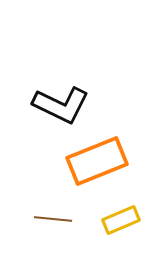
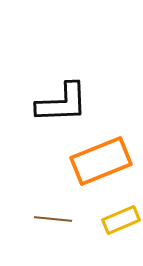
black L-shape: moved 1 px right, 2 px up; rotated 28 degrees counterclockwise
orange rectangle: moved 4 px right
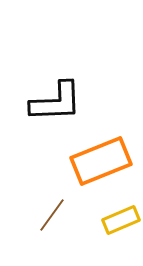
black L-shape: moved 6 px left, 1 px up
brown line: moved 1 px left, 4 px up; rotated 60 degrees counterclockwise
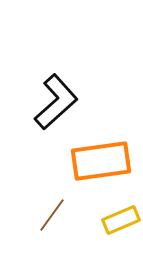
black L-shape: rotated 40 degrees counterclockwise
orange rectangle: rotated 14 degrees clockwise
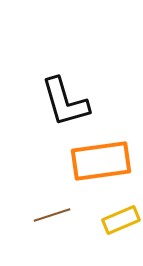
black L-shape: moved 9 px right; rotated 116 degrees clockwise
brown line: rotated 36 degrees clockwise
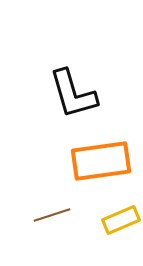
black L-shape: moved 8 px right, 8 px up
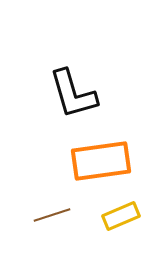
yellow rectangle: moved 4 px up
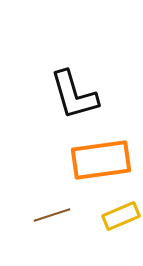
black L-shape: moved 1 px right, 1 px down
orange rectangle: moved 1 px up
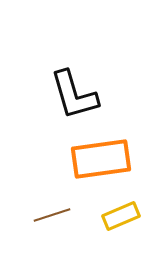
orange rectangle: moved 1 px up
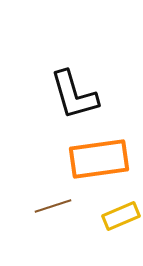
orange rectangle: moved 2 px left
brown line: moved 1 px right, 9 px up
